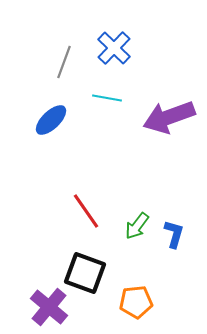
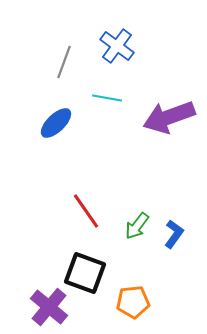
blue cross: moved 3 px right, 2 px up; rotated 8 degrees counterclockwise
blue ellipse: moved 5 px right, 3 px down
blue L-shape: rotated 20 degrees clockwise
orange pentagon: moved 3 px left
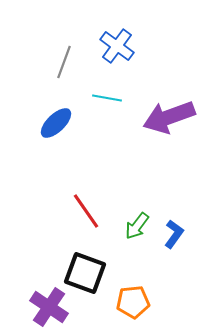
purple cross: rotated 6 degrees counterclockwise
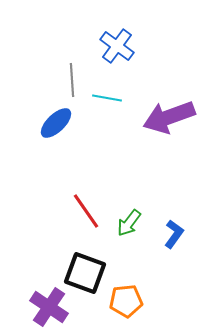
gray line: moved 8 px right, 18 px down; rotated 24 degrees counterclockwise
green arrow: moved 8 px left, 3 px up
orange pentagon: moved 7 px left, 1 px up
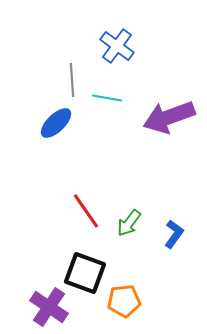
orange pentagon: moved 2 px left
